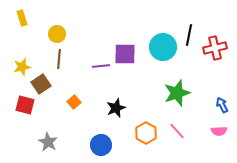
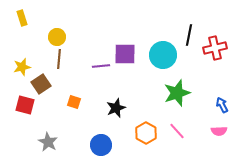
yellow circle: moved 3 px down
cyan circle: moved 8 px down
orange square: rotated 32 degrees counterclockwise
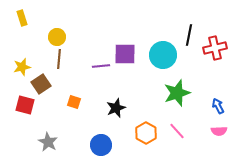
blue arrow: moved 4 px left, 1 px down
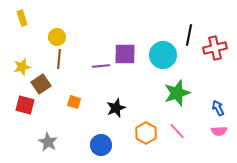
blue arrow: moved 2 px down
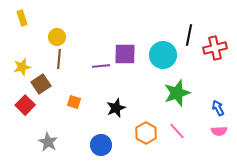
red square: rotated 30 degrees clockwise
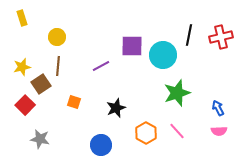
red cross: moved 6 px right, 11 px up
purple square: moved 7 px right, 8 px up
brown line: moved 1 px left, 7 px down
purple line: rotated 24 degrees counterclockwise
gray star: moved 8 px left, 3 px up; rotated 18 degrees counterclockwise
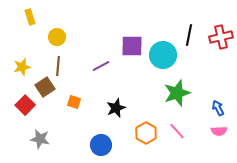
yellow rectangle: moved 8 px right, 1 px up
brown square: moved 4 px right, 3 px down
